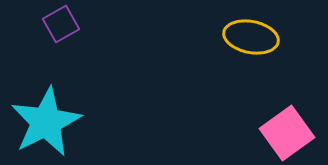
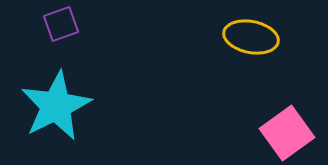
purple square: rotated 9 degrees clockwise
cyan star: moved 10 px right, 16 px up
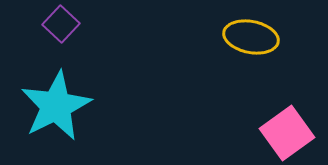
purple square: rotated 27 degrees counterclockwise
